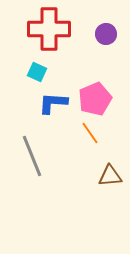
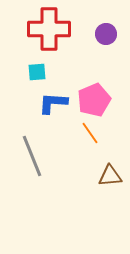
cyan square: rotated 30 degrees counterclockwise
pink pentagon: moved 1 px left, 1 px down
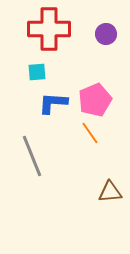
pink pentagon: moved 1 px right
brown triangle: moved 16 px down
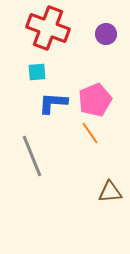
red cross: moved 1 px left, 1 px up; rotated 21 degrees clockwise
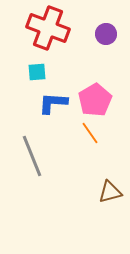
pink pentagon: rotated 8 degrees counterclockwise
brown triangle: rotated 10 degrees counterclockwise
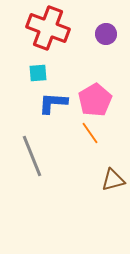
cyan square: moved 1 px right, 1 px down
brown triangle: moved 3 px right, 12 px up
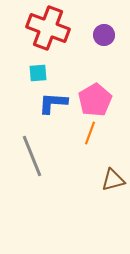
purple circle: moved 2 px left, 1 px down
orange line: rotated 55 degrees clockwise
